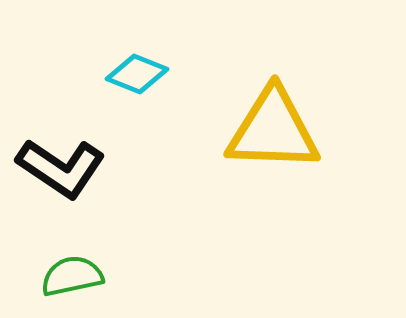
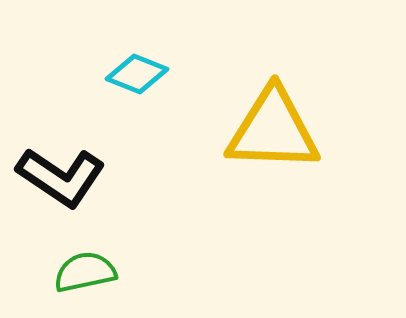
black L-shape: moved 9 px down
green semicircle: moved 13 px right, 4 px up
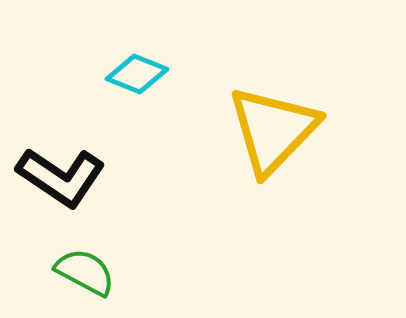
yellow triangle: rotated 48 degrees counterclockwise
green semicircle: rotated 40 degrees clockwise
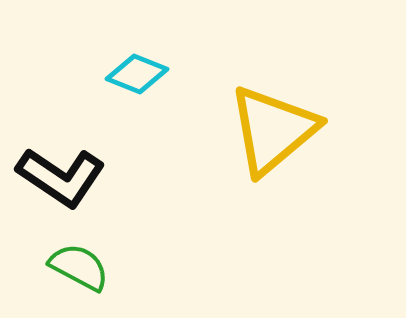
yellow triangle: rotated 6 degrees clockwise
green semicircle: moved 6 px left, 5 px up
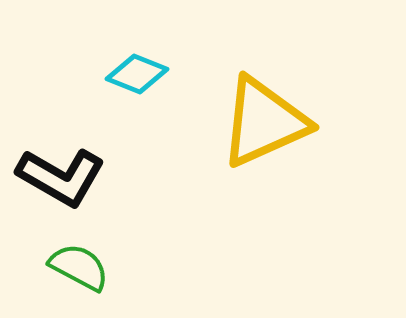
yellow triangle: moved 9 px left, 8 px up; rotated 16 degrees clockwise
black L-shape: rotated 4 degrees counterclockwise
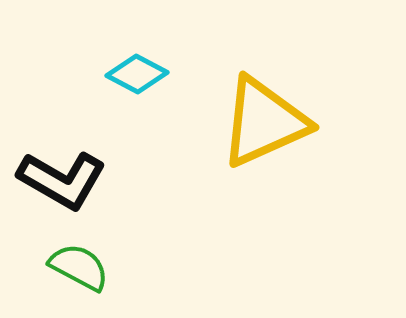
cyan diamond: rotated 6 degrees clockwise
black L-shape: moved 1 px right, 3 px down
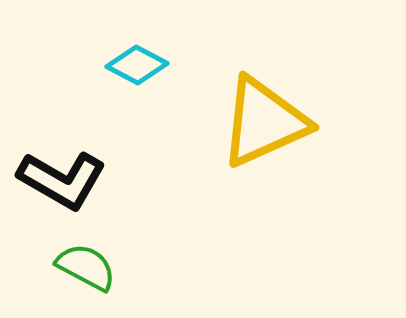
cyan diamond: moved 9 px up
green semicircle: moved 7 px right
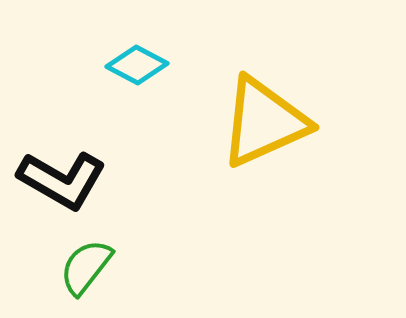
green semicircle: rotated 80 degrees counterclockwise
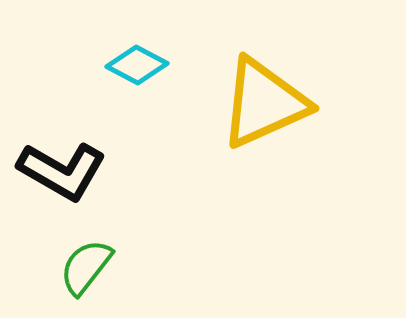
yellow triangle: moved 19 px up
black L-shape: moved 9 px up
